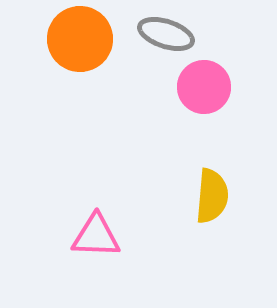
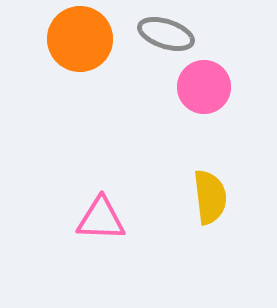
yellow semicircle: moved 2 px left, 1 px down; rotated 12 degrees counterclockwise
pink triangle: moved 5 px right, 17 px up
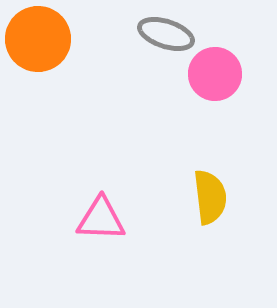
orange circle: moved 42 px left
pink circle: moved 11 px right, 13 px up
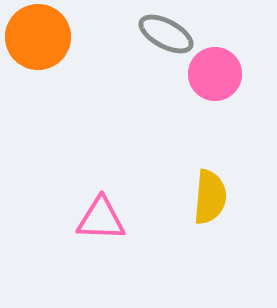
gray ellipse: rotated 10 degrees clockwise
orange circle: moved 2 px up
yellow semicircle: rotated 12 degrees clockwise
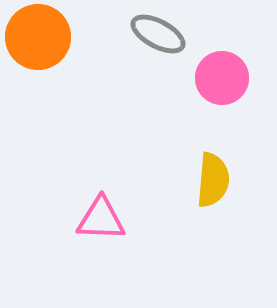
gray ellipse: moved 8 px left
pink circle: moved 7 px right, 4 px down
yellow semicircle: moved 3 px right, 17 px up
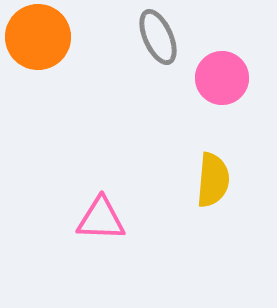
gray ellipse: moved 3 px down; rotated 38 degrees clockwise
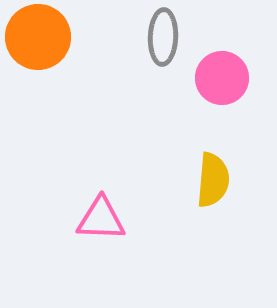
gray ellipse: moved 5 px right; rotated 26 degrees clockwise
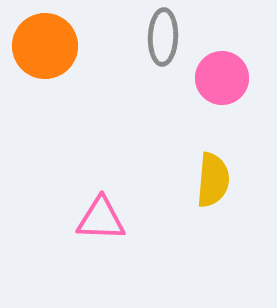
orange circle: moved 7 px right, 9 px down
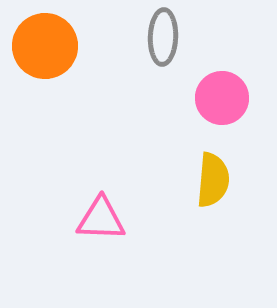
pink circle: moved 20 px down
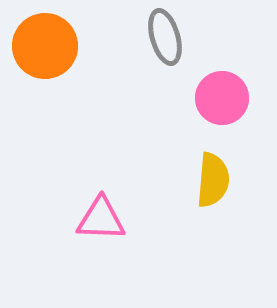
gray ellipse: moved 2 px right; rotated 18 degrees counterclockwise
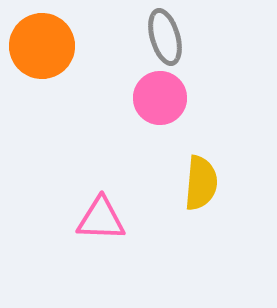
orange circle: moved 3 px left
pink circle: moved 62 px left
yellow semicircle: moved 12 px left, 3 px down
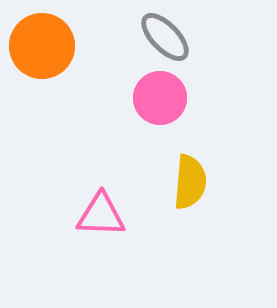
gray ellipse: rotated 28 degrees counterclockwise
yellow semicircle: moved 11 px left, 1 px up
pink triangle: moved 4 px up
